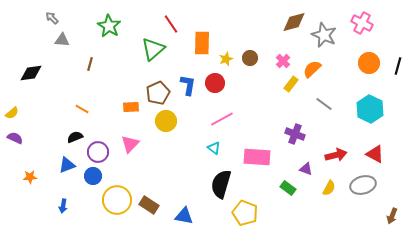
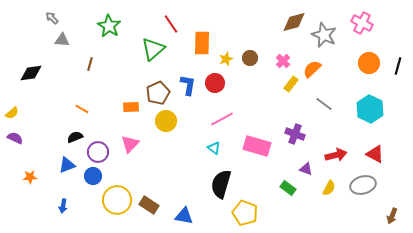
pink rectangle at (257, 157): moved 11 px up; rotated 12 degrees clockwise
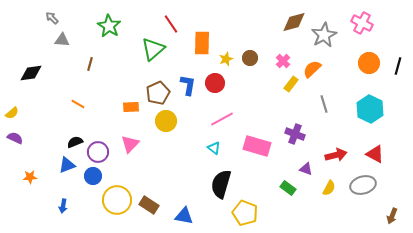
gray star at (324, 35): rotated 20 degrees clockwise
gray line at (324, 104): rotated 36 degrees clockwise
orange line at (82, 109): moved 4 px left, 5 px up
black semicircle at (75, 137): moved 5 px down
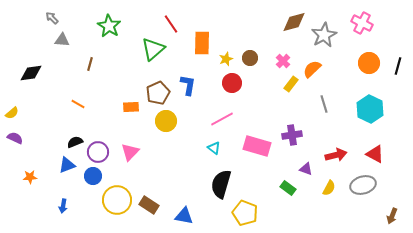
red circle at (215, 83): moved 17 px right
purple cross at (295, 134): moved 3 px left, 1 px down; rotated 30 degrees counterclockwise
pink triangle at (130, 144): moved 8 px down
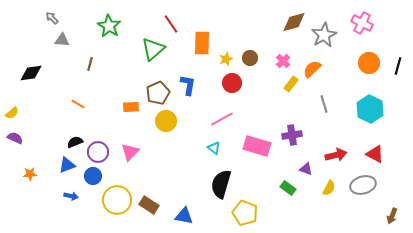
orange star at (30, 177): moved 3 px up
blue arrow at (63, 206): moved 8 px right, 10 px up; rotated 88 degrees counterclockwise
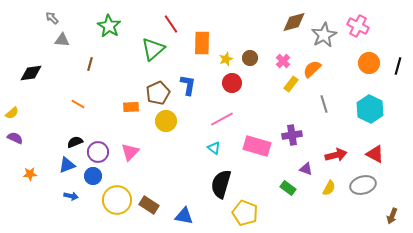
pink cross at (362, 23): moved 4 px left, 3 px down
